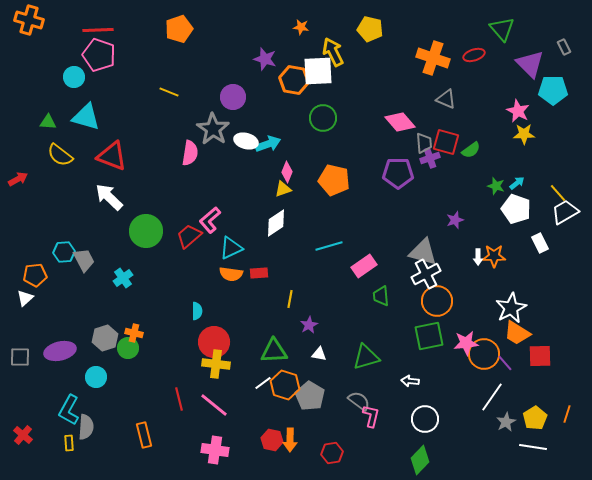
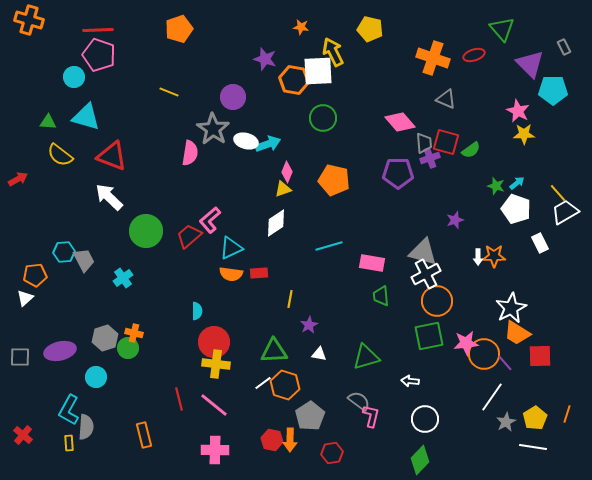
pink rectangle at (364, 266): moved 8 px right, 3 px up; rotated 45 degrees clockwise
gray pentagon at (310, 396): moved 20 px down; rotated 8 degrees clockwise
pink cross at (215, 450): rotated 8 degrees counterclockwise
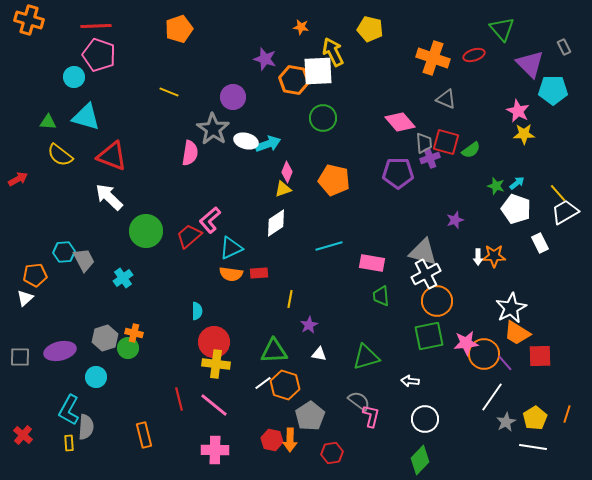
red line at (98, 30): moved 2 px left, 4 px up
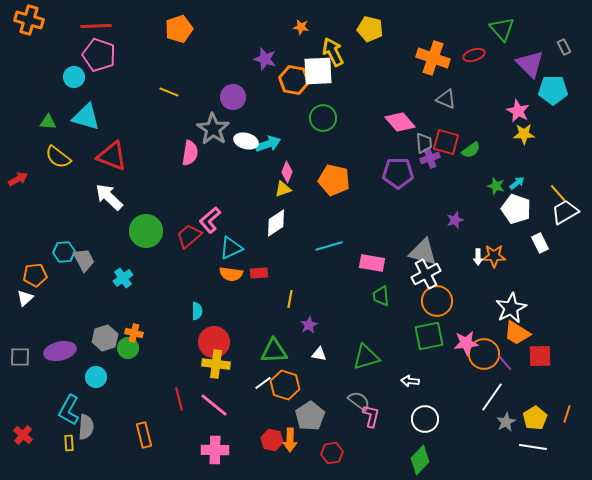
yellow semicircle at (60, 155): moved 2 px left, 2 px down
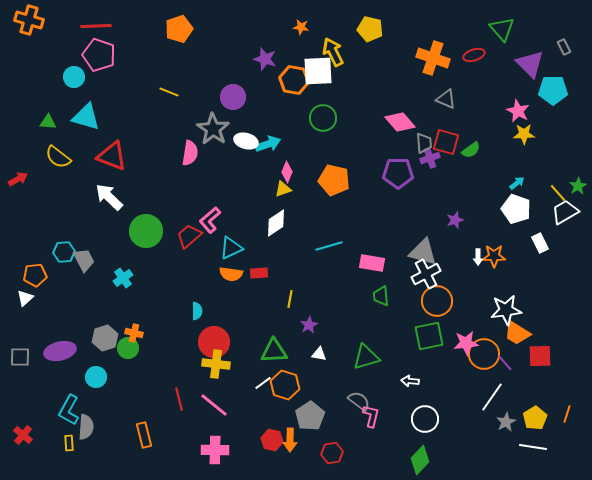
green star at (496, 186): moved 82 px right; rotated 24 degrees clockwise
white star at (511, 308): moved 5 px left, 2 px down; rotated 20 degrees clockwise
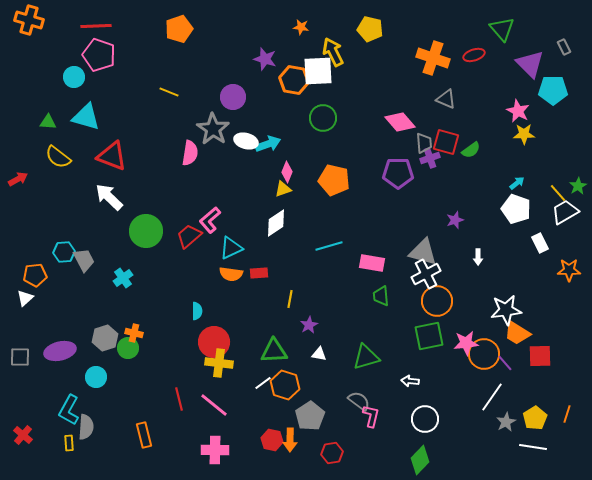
orange star at (494, 256): moved 75 px right, 14 px down
yellow cross at (216, 364): moved 3 px right, 1 px up
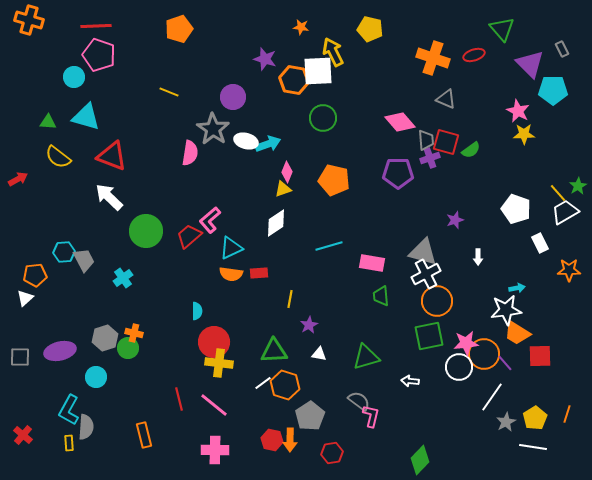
gray rectangle at (564, 47): moved 2 px left, 2 px down
gray trapezoid at (424, 143): moved 2 px right, 3 px up
cyan arrow at (517, 183): moved 105 px down; rotated 28 degrees clockwise
white circle at (425, 419): moved 34 px right, 52 px up
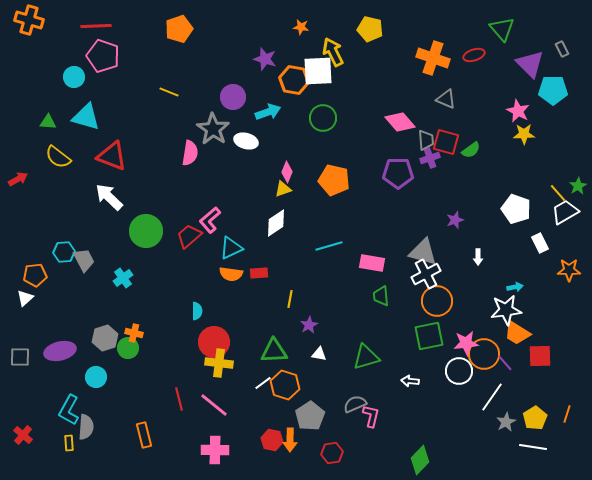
pink pentagon at (99, 55): moved 4 px right, 1 px down
cyan arrow at (268, 144): moved 32 px up
cyan arrow at (517, 288): moved 2 px left, 1 px up
white circle at (459, 367): moved 4 px down
gray semicircle at (359, 401): moved 4 px left, 3 px down; rotated 60 degrees counterclockwise
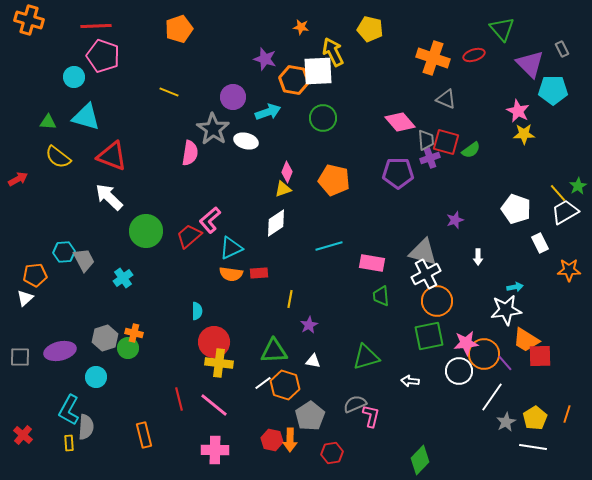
orange trapezoid at (517, 333): moved 9 px right, 7 px down
white triangle at (319, 354): moved 6 px left, 7 px down
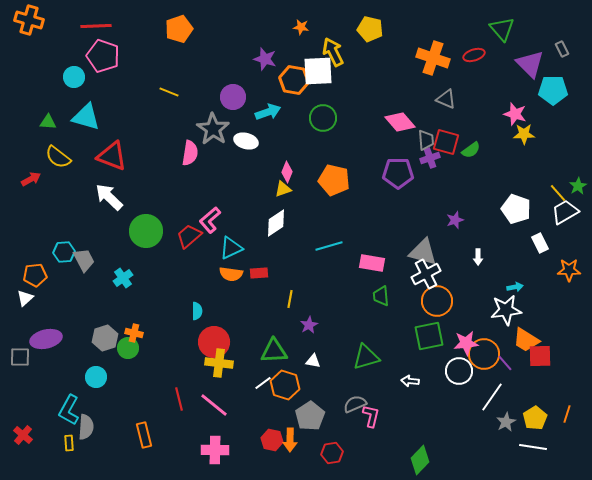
pink star at (518, 111): moved 3 px left, 3 px down; rotated 10 degrees counterclockwise
red arrow at (18, 179): moved 13 px right
purple ellipse at (60, 351): moved 14 px left, 12 px up
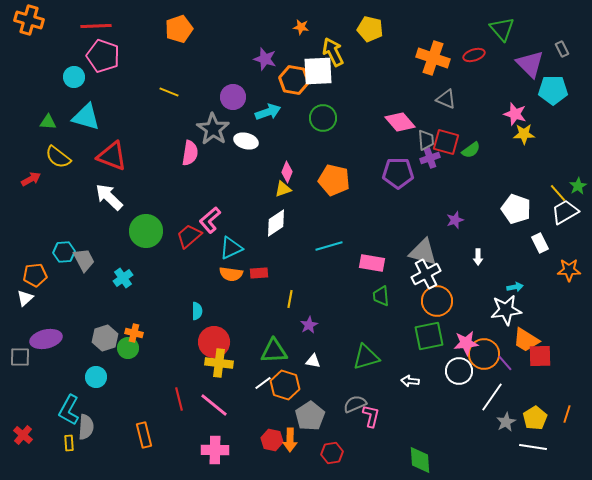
green diamond at (420, 460): rotated 48 degrees counterclockwise
